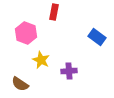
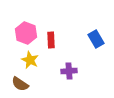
red rectangle: moved 3 px left, 28 px down; rotated 14 degrees counterclockwise
blue rectangle: moved 1 px left, 2 px down; rotated 24 degrees clockwise
yellow star: moved 11 px left
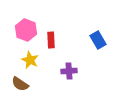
pink hexagon: moved 3 px up
blue rectangle: moved 2 px right, 1 px down
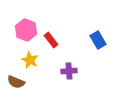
red rectangle: rotated 35 degrees counterclockwise
brown semicircle: moved 4 px left, 2 px up; rotated 12 degrees counterclockwise
